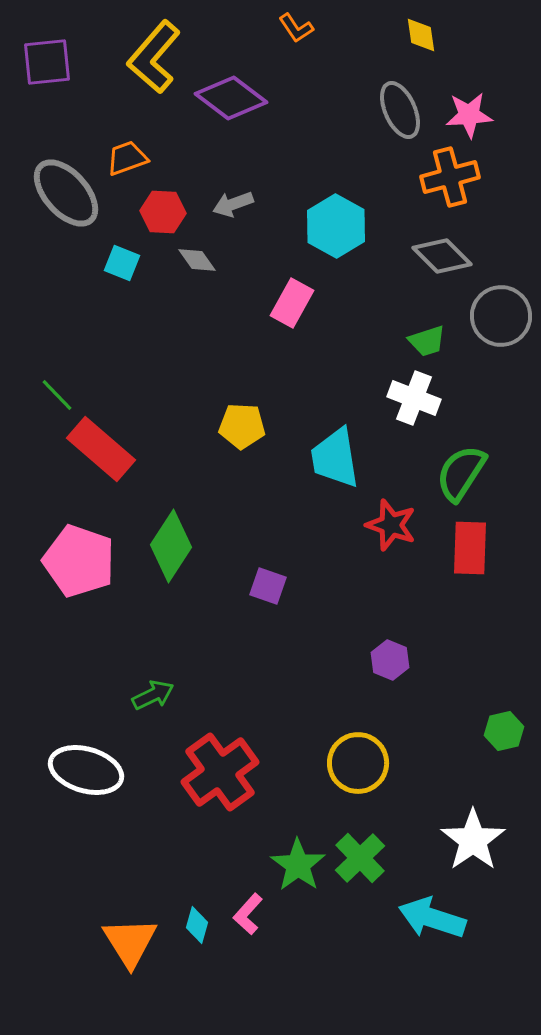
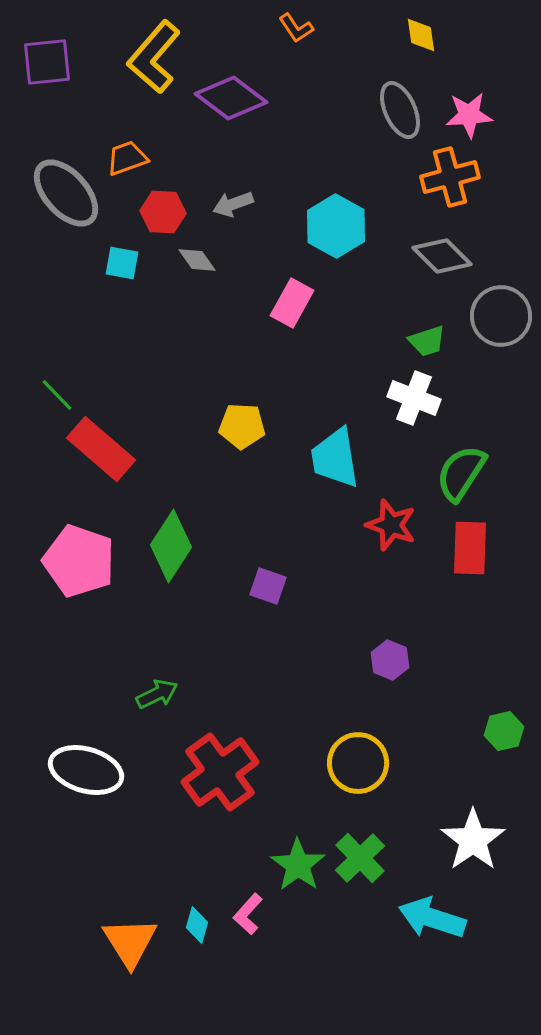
cyan square at (122, 263): rotated 12 degrees counterclockwise
green arrow at (153, 695): moved 4 px right, 1 px up
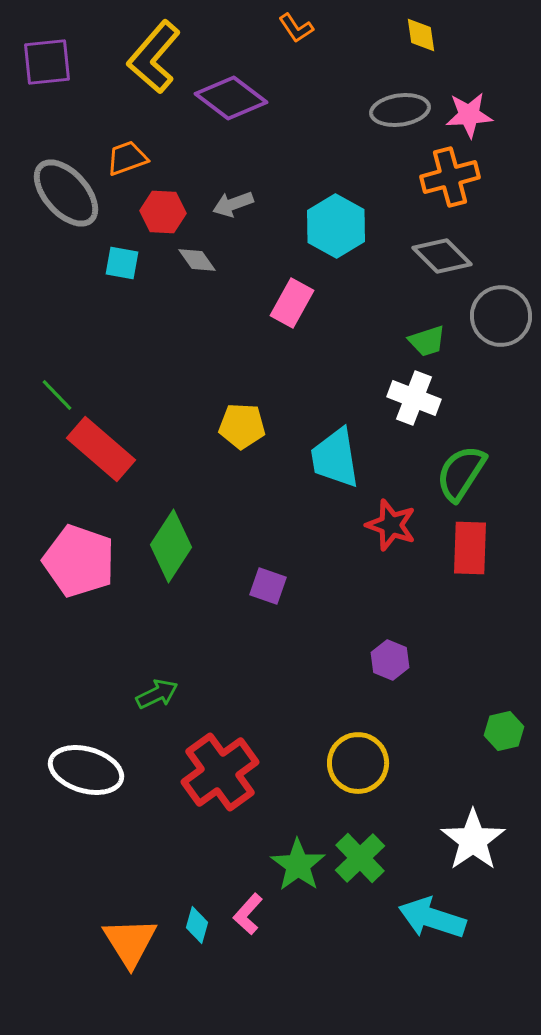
gray ellipse at (400, 110): rotated 74 degrees counterclockwise
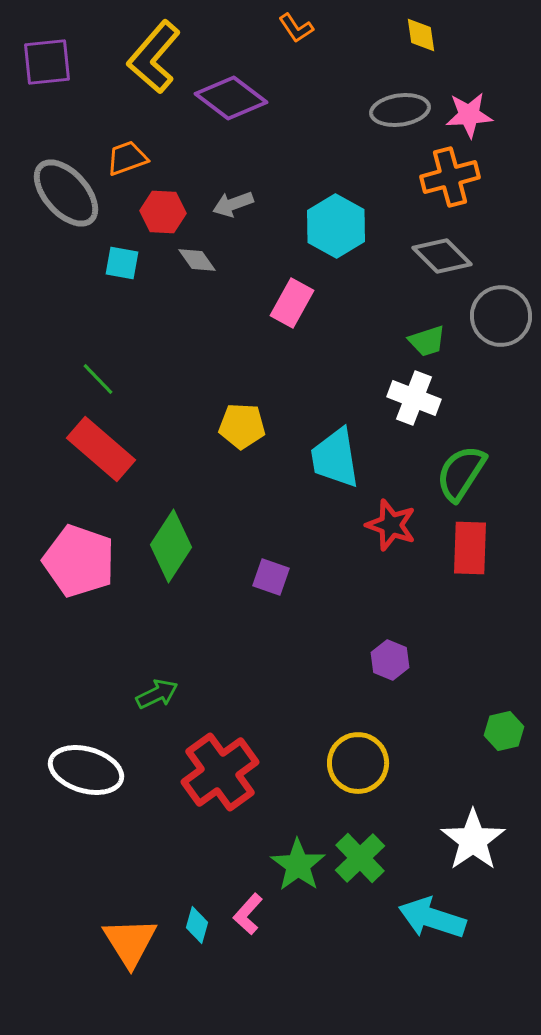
green line at (57, 395): moved 41 px right, 16 px up
purple square at (268, 586): moved 3 px right, 9 px up
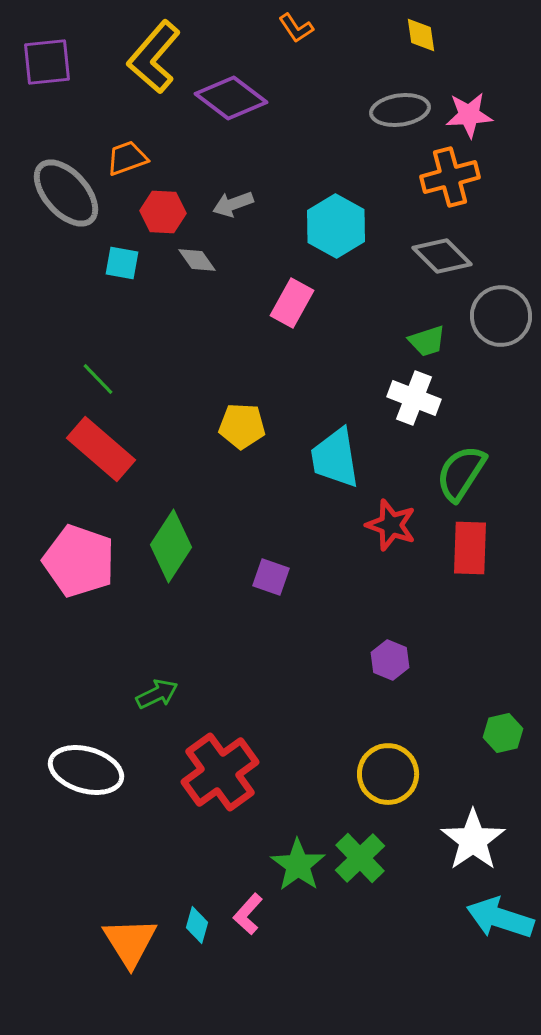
green hexagon at (504, 731): moved 1 px left, 2 px down
yellow circle at (358, 763): moved 30 px right, 11 px down
cyan arrow at (432, 918): moved 68 px right
